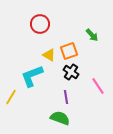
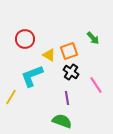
red circle: moved 15 px left, 15 px down
green arrow: moved 1 px right, 3 px down
pink line: moved 2 px left, 1 px up
purple line: moved 1 px right, 1 px down
green semicircle: moved 2 px right, 3 px down
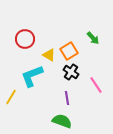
orange square: rotated 12 degrees counterclockwise
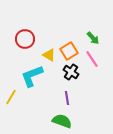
pink line: moved 4 px left, 26 px up
